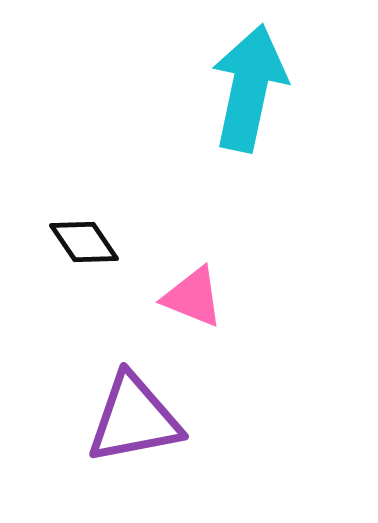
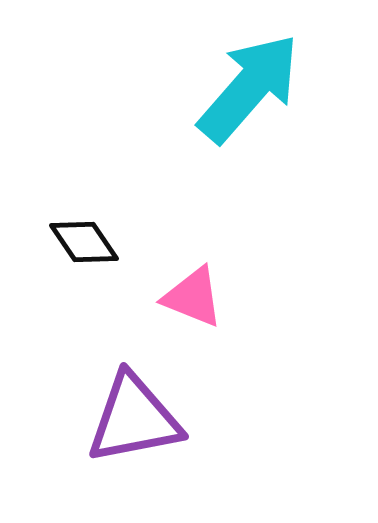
cyan arrow: rotated 29 degrees clockwise
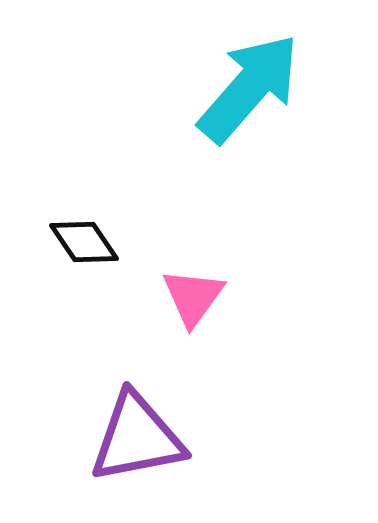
pink triangle: rotated 44 degrees clockwise
purple triangle: moved 3 px right, 19 px down
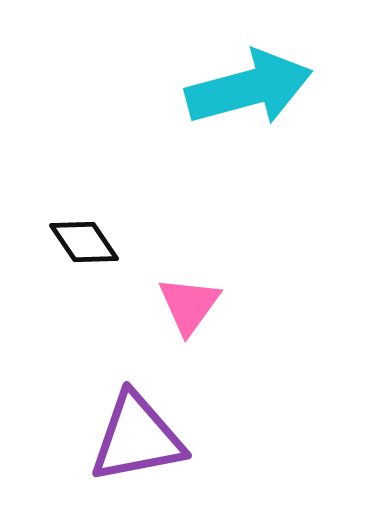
cyan arrow: rotated 34 degrees clockwise
pink triangle: moved 4 px left, 8 px down
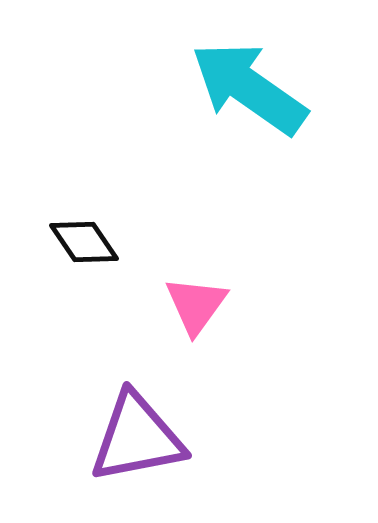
cyan arrow: rotated 130 degrees counterclockwise
pink triangle: moved 7 px right
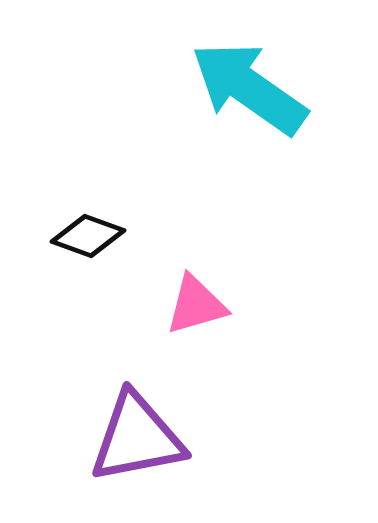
black diamond: moved 4 px right, 6 px up; rotated 36 degrees counterclockwise
pink triangle: rotated 38 degrees clockwise
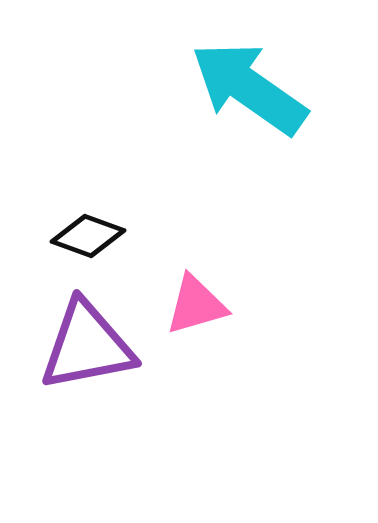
purple triangle: moved 50 px left, 92 px up
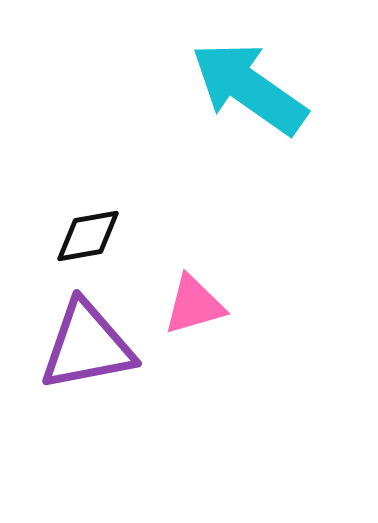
black diamond: rotated 30 degrees counterclockwise
pink triangle: moved 2 px left
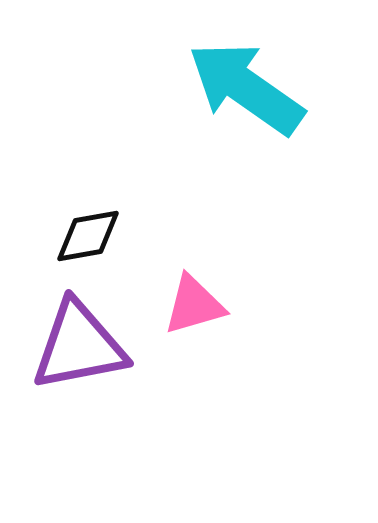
cyan arrow: moved 3 px left
purple triangle: moved 8 px left
